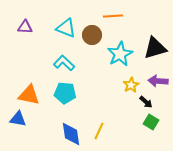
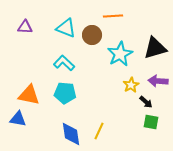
green square: rotated 21 degrees counterclockwise
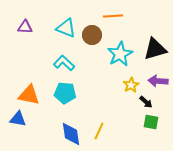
black triangle: moved 1 px down
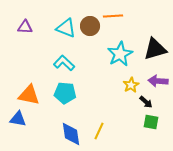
brown circle: moved 2 px left, 9 px up
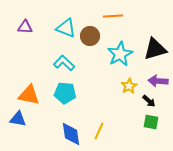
brown circle: moved 10 px down
yellow star: moved 2 px left, 1 px down
black arrow: moved 3 px right, 1 px up
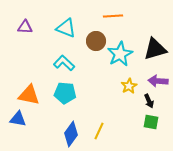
brown circle: moved 6 px right, 5 px down
black arrow: rotated 24 degrees clockwise
blue diamond: rotated 45 degrees clockwise
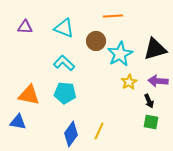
cyan triangle: moved 2 px left
yellow star: moved 4 px up
blue triangle: moved 3 px down
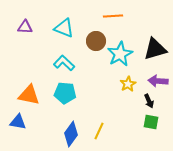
yellow star: moved 1 px left, 2 px down
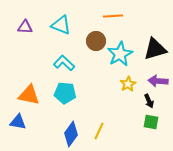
cyan triangle: moved 3 px left, 3 px up
